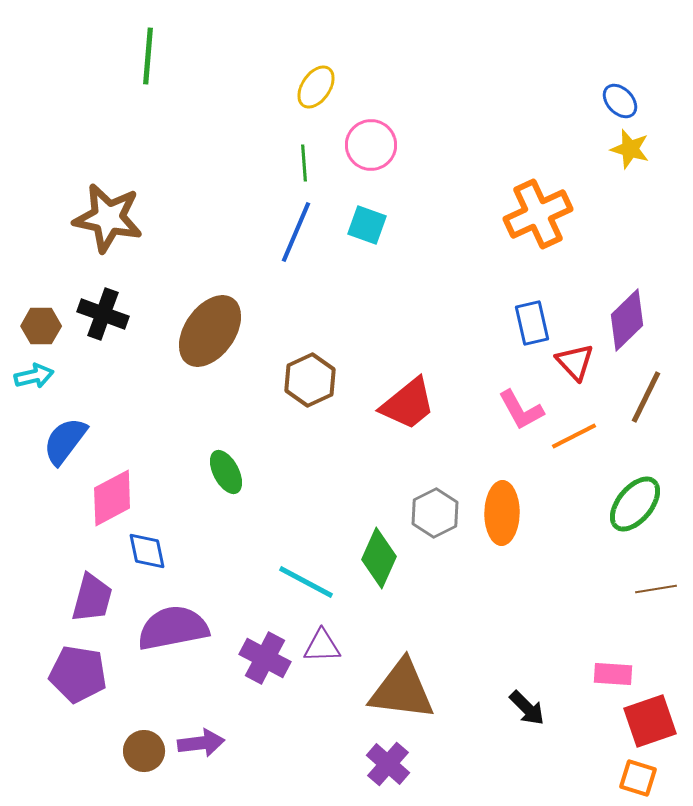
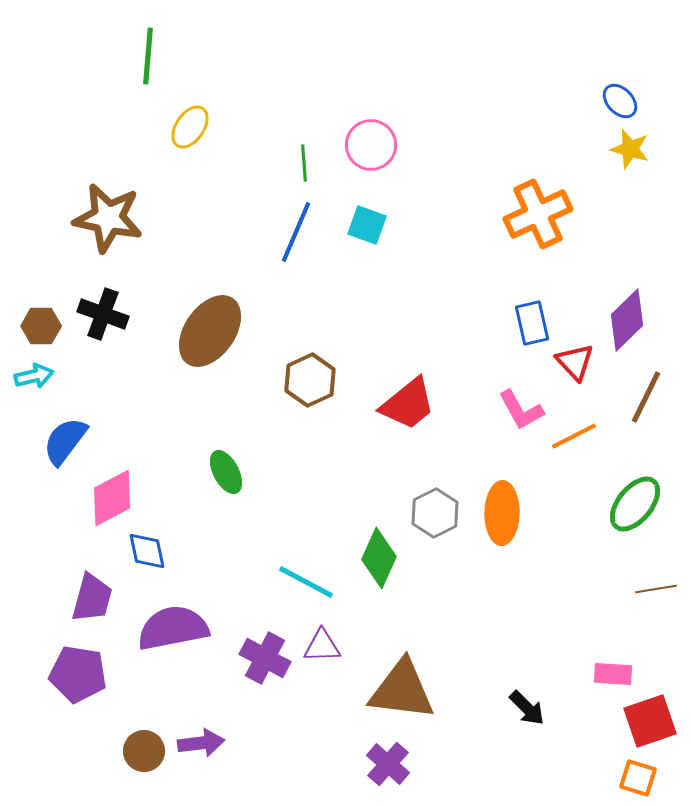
yellow ellipse at (316, 87): moved 126 px left, 40 px down
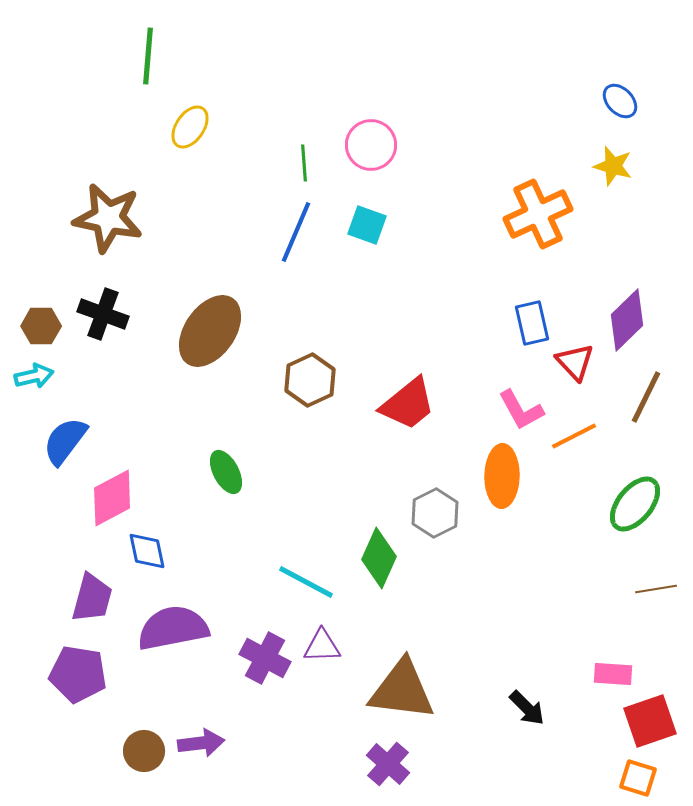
yellow star at (630, 149): moved 17 px left, 17 px down
orange ellipse at (502, 513): moved 37 px up
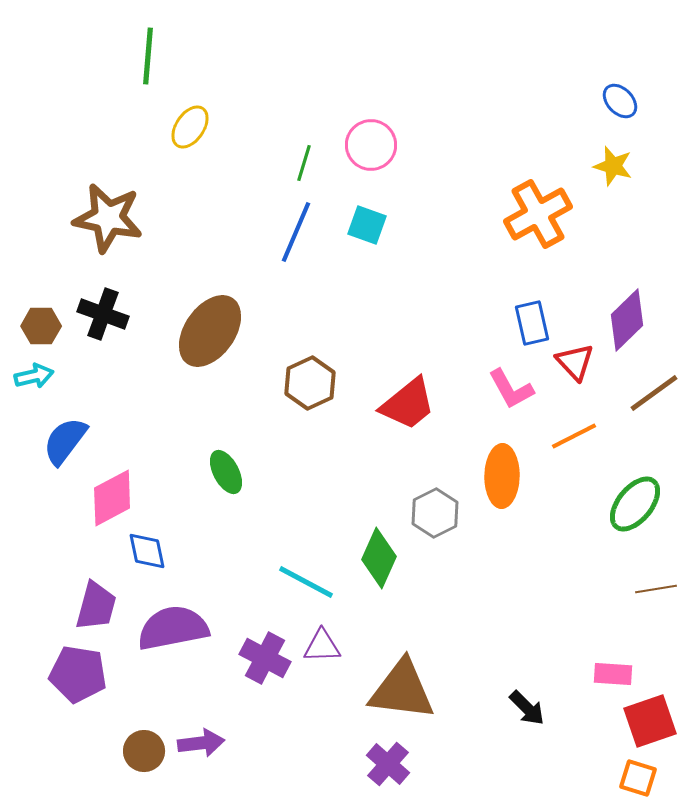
green line at (304, 163): rotated 21 degrees clockwise
orange cross at (538, 214): rotated 4 degrees counterclockwise
brown hexagon at (310, 380): moved 3 px down
brown line at (646, 397): moved 8 px right, 4 px up; rotated 28 degrees clockwise
pink L-shape at (521, 410): moved 10 px left, 21 px up
purple trapezoid at (92, 598): moved 4 px right, 8 px down
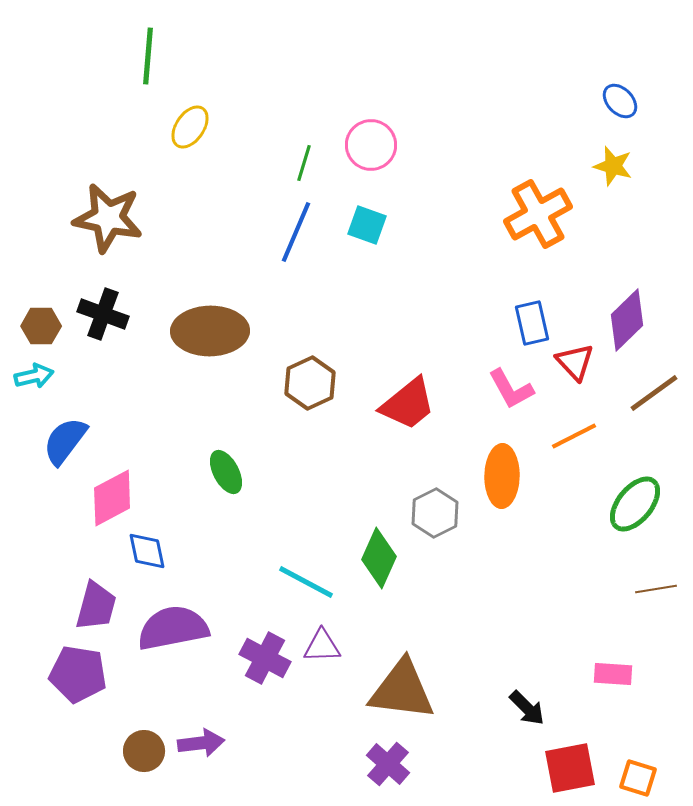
brown ellipse at (210, 331): rotated 54 degrees clockwise
red square at (650, 721): moved 80 px left, 47 px down; rotated 8 degrees clockwise
